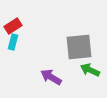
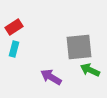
red rectangle: moved 1 px right, 1 px down
cyan rectangle: moved 1 px right, 7 px down
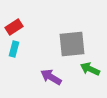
gray square: moved 7 px left, 3 px up
green arrow: moved 1 px up
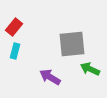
red rectangle: rotated 18 degrees counterclockwise
cyan rectangle: moved 1 px right, 2 px down
purple arrow: moved 1 px left
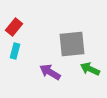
purple arrow: moved 5 px up
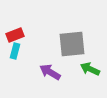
red rectangle: moved 1 px right, 8 px down; rotated 30 degrees clockwise
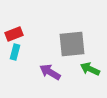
red rectangle: moved 1 px left, 1 px up
cyan rectangle: moved 1 px down
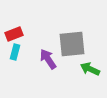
purple arrow: moved 2 px left, 13 px up; rotated 25 degrees clockwise
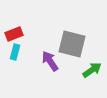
gray square: rotated 20 degrees clockwise
purple arrow: moved 2 px right, 2 px down
green arrow: moved 2 px right, 1 px down; rotated 120 degrees clockwise
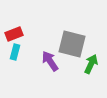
green arrow: moved 1 px left, 6 px up; rotated 30 degrees counterclockwise
